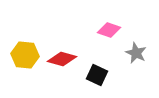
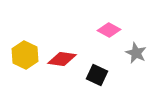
pink diamond: rotated 10 degrees clockwise
yellow hexagon: rotated 20 degrees clockwise
red diamond: rotated 8 degrees counterclockwise
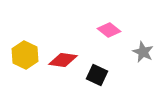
pink diamond: rotated 10 degrees clockwise
gray star: moved 7 px right, 1 px up
red diamond: moved 1 px right, 1 px down
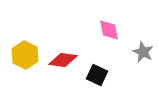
pink diamond: rotated 40 degrees clockwise
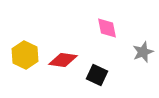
pink diamond: moved 2 px left, 2 px up
gray star: rotated 25 degrees clockwise
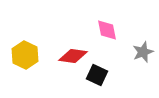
pink diamond: moved 2 px down
red diamond: moved 10 px right, 4 px up
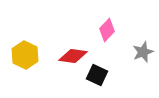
pink diamond: rotated 55 degrees clockwise
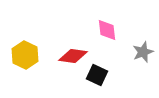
pink diamond: rotated 50 degrees counterclockwise
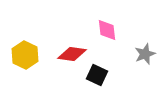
gray star: moved 2 px right, 2 px down
red diamond: moved 1 px left, 2 px up
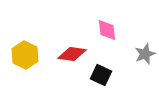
black square: moved 4 px right
